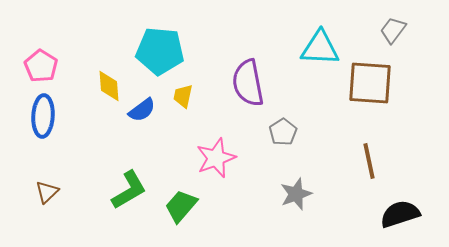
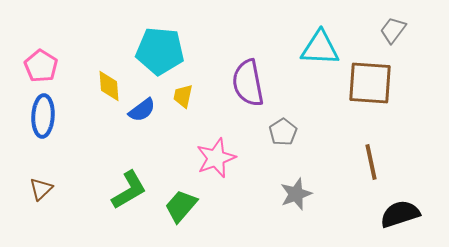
brown line: moved 2 px right, 1 px down
brown triangle: moved 6 px left, 3 px up
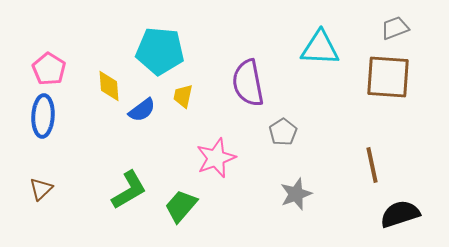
gray trapezoid: moved 2 px right, 2 px up; rotated 32 degrees clockwise
pink pentagon: moved 8 px right, 3 px down
brown square: moved 18 px right, 6 px up
brown line: moved 1 px right, 3 px down
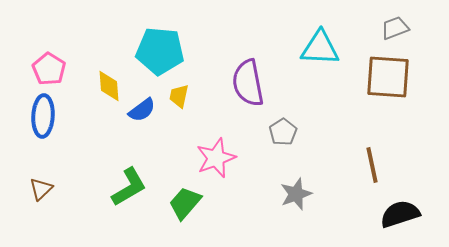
yellow trapezoid: moved 4 px left
green L-shape: moved 3 px up
green trapezoid: moved 4 px right, 3 px up
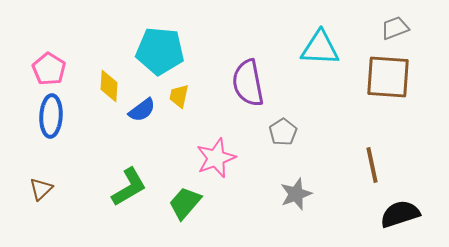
yellow diamond: rotated 8 degrees clockwise
blue ellipse: moved 8 px right
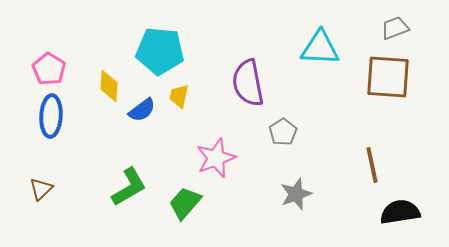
black semicircle: moved 2 px up; rotated 9 degrees clockwise
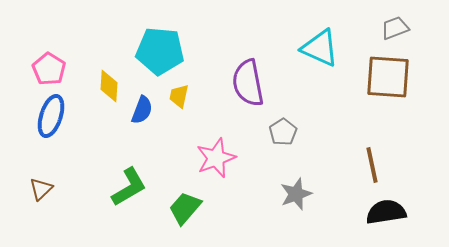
cyan triangle: rotated 21 degrees clockwise
blue semicircle: rotated 32 degrees counterclockwise
blue ellipse: rotated 15 degrees clockwise
green trapezoid: moved 5 px down
black semicircle: moved 14 px left
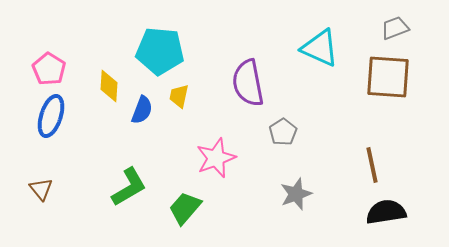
brown triangle: rotated 25 degrees counterclockwise
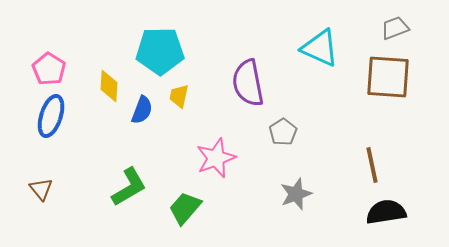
cyan pentagon: rotated 6 degrees counterclockwise
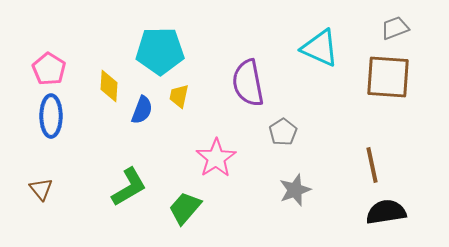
blue ellipse: rotated 18 degrees counterclockwise
pink star: rotated 12 degrees counterclockwise
gray star: moved 1 px left, 4 px up
